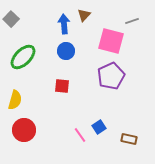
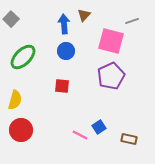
red circle: moved 3 px left
pink line: rotated 28 degrees counterclockwise
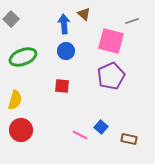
brown triangle: moved 1 px up; rotated 32 degrees counterclockwise
green ellipse: rotated 24 degrees clockwise
blue square: moved 2 px right; rotated 16 degrees counterclockwise
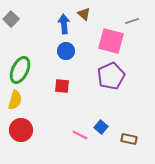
green ellipse: moved 3 px left, 13 px down; rotated 44 degrees counterclockwise
